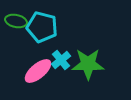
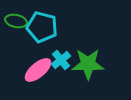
pink ellipse: moved 1 px up
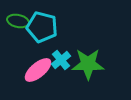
green ellipse: moved 2 px right
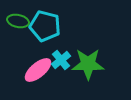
cyan pentagon: moved 3 px right, 1 px up
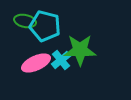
green ellipse: moved 7 px right
green star: moved 8 px left, 14 px up
pink ellipse: moved 2 px left, 7 px up; rotated 16 degrees clockwise
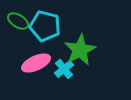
green ellipse: moved 7 px left; rotated 20 degrees clockwise
green star: rotated 28 degrees counterclockwise
cyan cross: moved 3 px right, 9 px down
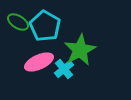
green ellipse: moved 1 px down
cyan pentagon: rotated 16 degrees clockwise
pink ellipse: moved 3 px right, 1 px up
